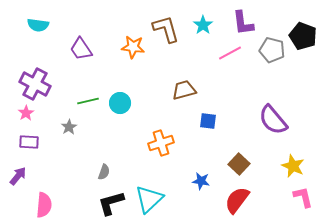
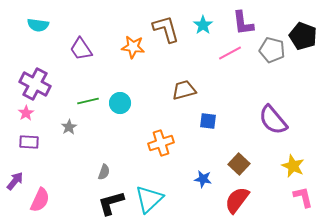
purple arrow: moved 3 px left, 5 px down
blue star: moved 2 px right, 2 px up
pink semicircle: moved 4 px left, 5 px up; rotated 20 degrees clockwise
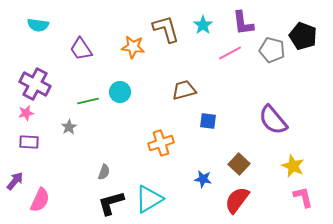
cyan circle: moved 11 px up
pink star: rotated 21 degrees clockwise
cyan triangle: rotated 12 degrees clockwise
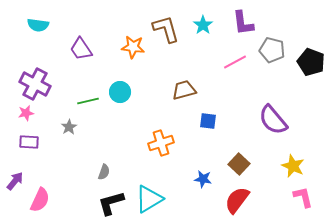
black pentagon: moved 8 px right, 26 px down
pink line: moved 5 px right, 9 px down
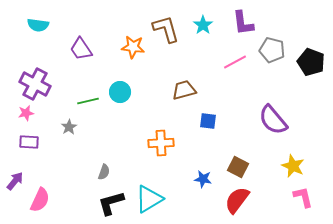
orange cross: rotated 15 degrees clockwise
brown square: moved 1 px left, 3 px down; rotated 15 degrees counterclockwise
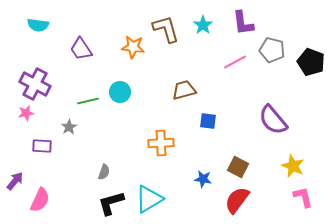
purple rectangle: moved 13 px right, 4 px down
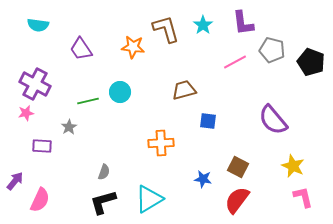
black L-shape: moved 8 px left, 1 px up
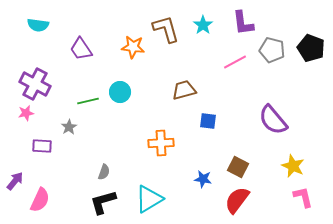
black pentagon: moved 14 px up
